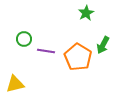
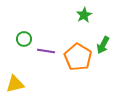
green star: moved 2 px left, 2 px down
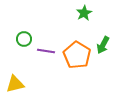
green star: moved 2 px up
orange pentagon: moved 1 px left, 2 px up
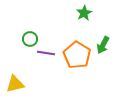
green circle: moved 6 px right
purple line: moved 2 px down
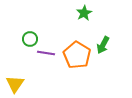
yellow triangle: rotated 42 degrees counterclockwise
